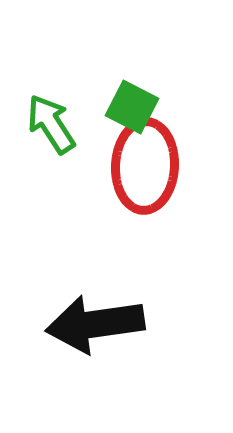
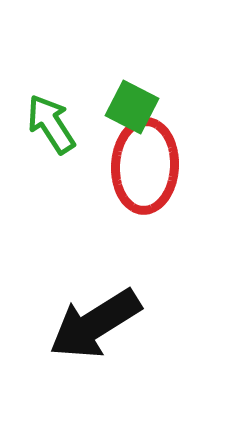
black arrow: rotated 24 degrees counterclockwise
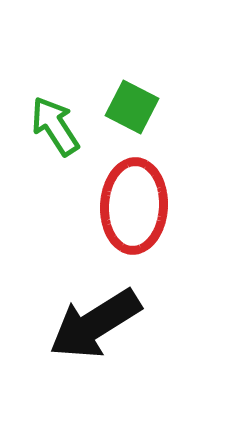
green arrow: moved 4 px right, 2 px down
red ellipse: moved 11 px left, 40 px down
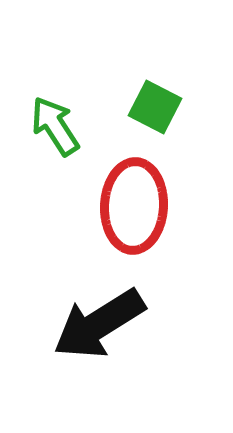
green square: moved 23 px right
black arrow: moved 4 px right
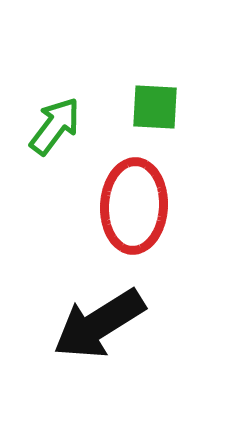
green square: rotated 24 degrees counterclockwise
green arrow: rotated 70 degrees clockwise
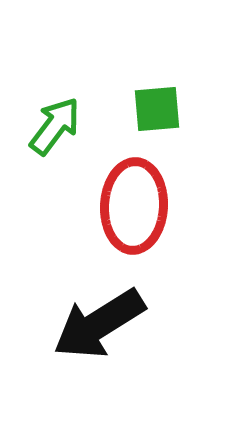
green square: moved 2 px right, 2 px down; rotated 8 degrees counterclockwise
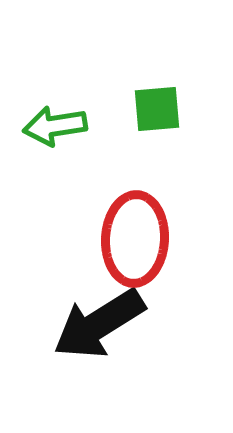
green arrow: rotated 136 degrees counterclockwise
red ellipse: moved 1 px right, 33 px down
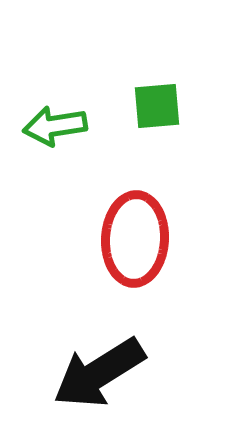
green square: moved 3 px up
black arrow: moved 49 px down
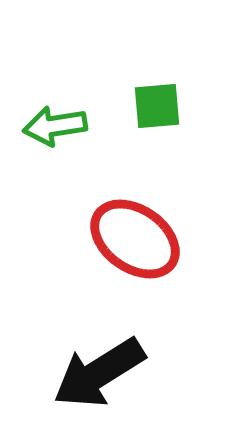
red ellipse: rotated 58 degrees counterclockwise
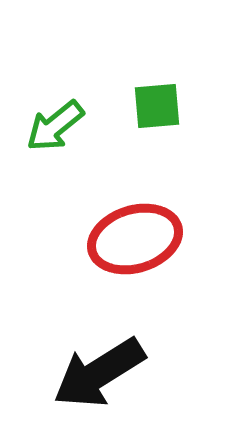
green arrow: rotated 30 degrees counterclockwise
red ellipse: rotated 52 degrees counterclockwise
